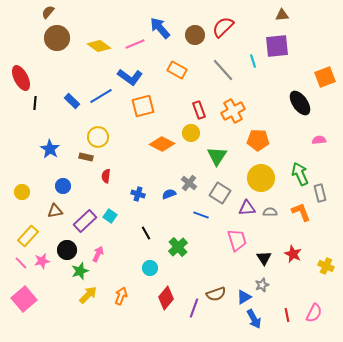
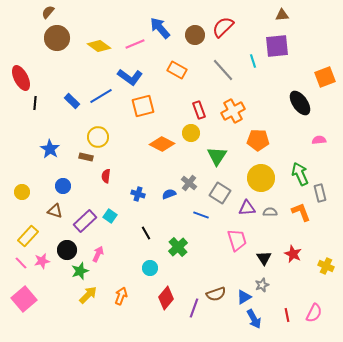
brown triangle at (55, 211): rotated 28 degrees clockwise
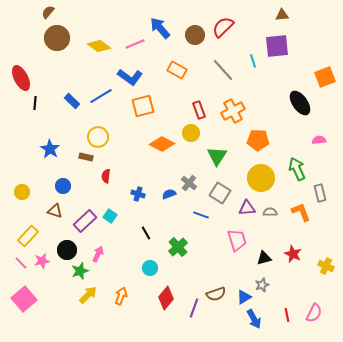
green arrow at (300, 174): moved 3 px left, 5 px up
black triangle at (264, 258): rotated 49 degrees clockwise
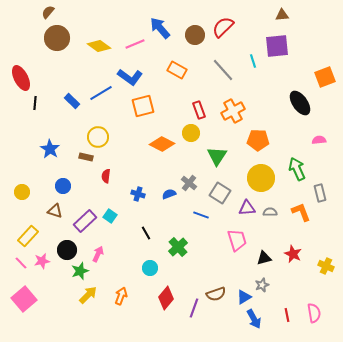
blue line at (101, 96): moved 3 px up
pink semicircle at (314, 313): rotated 36 degrees counterclockwise
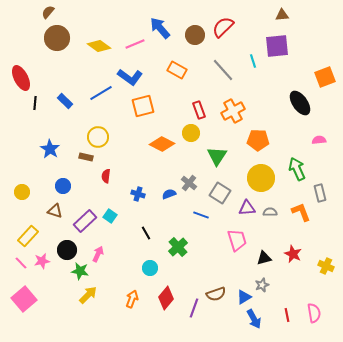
blue rectangle at (72, 101): moved 7 px left
green star at (80, 271): rotated 30 degrees clockwise
orange arrow at (121, 296): moved 11 px right, 3 px down
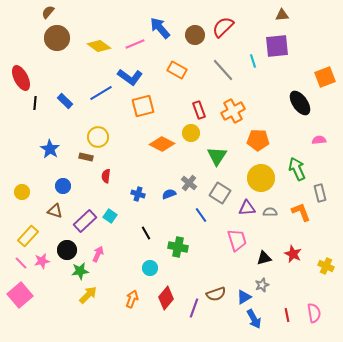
blue line at (201, 215): rotated 35 degrees clockwise
green cross at (178, 247): rotated 36 degrees counterclockwise
green star at (80, 271): rotated 18 degrees counterclockwise
pink square at (24, 299): moved 4 px left, 4 px up
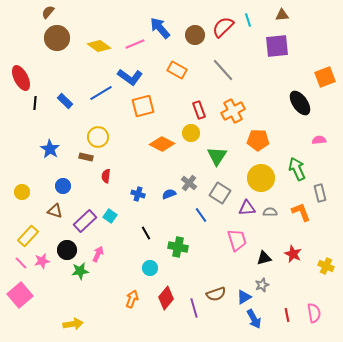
cyan line at (253, 61): moved 5 px left, 41 px up
yellow arrow at (88, 295): moved 15 px left, 29 px down; rotated 36 degrees clockwise
purple line at (194, 308): rotated 36 degrees counterclockwise
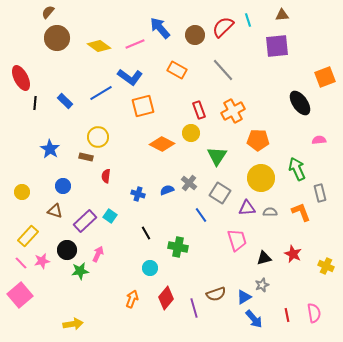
blue semicircle at (169, 194): moved 2 px left, 4 px up
blue arrow at (254, 319): rotated 12 degrees counterclockwise
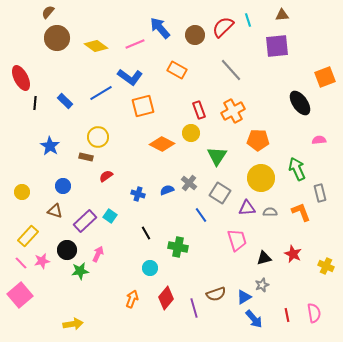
yellow diamond at (99, 46): moved 3 px left
gray line at (223, 70): moved 8 px right
blue star at (50, 149): moved 3 px up
red semicircle at (106, 176): rotated 48 degrees clockwise
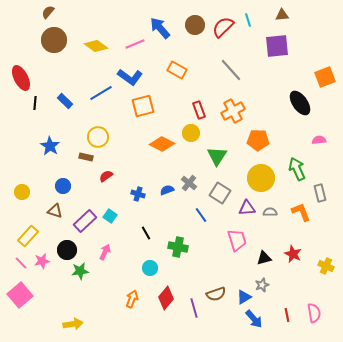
brown circle at (195, 35): moved 10 px up
brown circle at (57, 38): moved 3 px left, 2 px down
pink arrow at (98, 254): moved 7 px right, 2 px up
